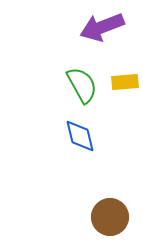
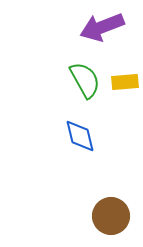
green semicircle: moved 3 px right, 5 px up
brown circle: moved 1 px right, 1 px up
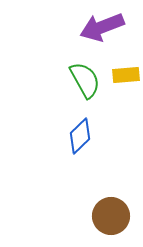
yellow rectangle: moved 1 px right, 7 px up
blue diamond: rotated 60 degrees clockwise
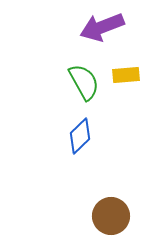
green semicircle: moved 1 px left, 2 px down
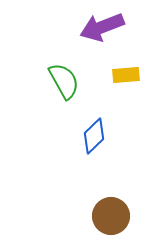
green semicircle: moved 20 px left, 1 px up
blue diamond: moved 14 px right
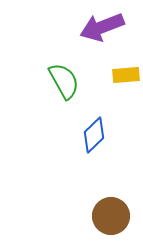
blue diamond: moved 1 px up
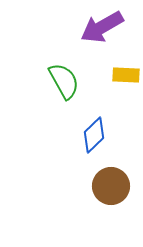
purple arrow: rotated 9 degrees counterclockwise
yellow rectangle: rotated 8 degrees clockwise
brown circle: moved 30 px up
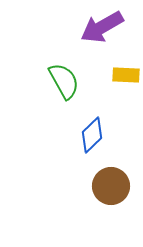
blue diamond: moved 2 px left
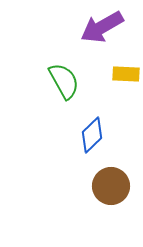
yellow rectangle: moved 1 px up
